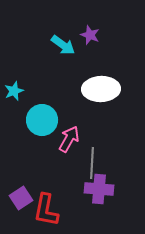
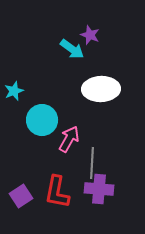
cyan arrow: moved 9 px right, 4 px down
purple square: moved 2 px up
red L-shape: moved 11 px right, 18 px up
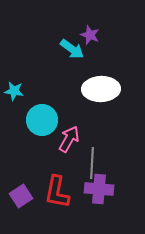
cyan star: rotated 30 degrees clockwise
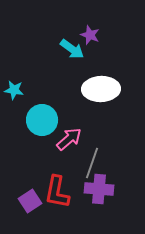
cyan star: moved 1 px up
pink arrow: rotated 20 degrees clockwise
gray line: rotated 16 degrees clockwise
purple square: moved 9 px right, 5 px down
